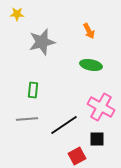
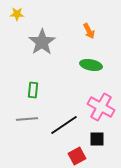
gray star: rotated 20 degrees counterclockwise
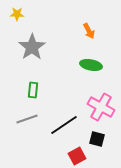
gray star: moved 10 px left, 5 px down
gray line: rotated 15 degrees counterclockwise
black square: rotated 14 degrees clockwise
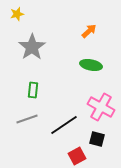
yellow star: rotated 16 degrees counterclockwise
orange arrow: rotated 105 degrees counterclockwise
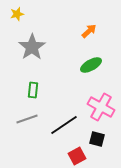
green ellipse: rotated 40 degrees counterclockwise
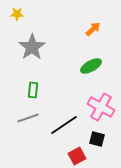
yellow star: rotated 16 degrees clockwise
orange arrow: moved 4 px right, 2 px up
green ellipse: moved 1 px down
gray line: moved 1 px right, 1 px up
